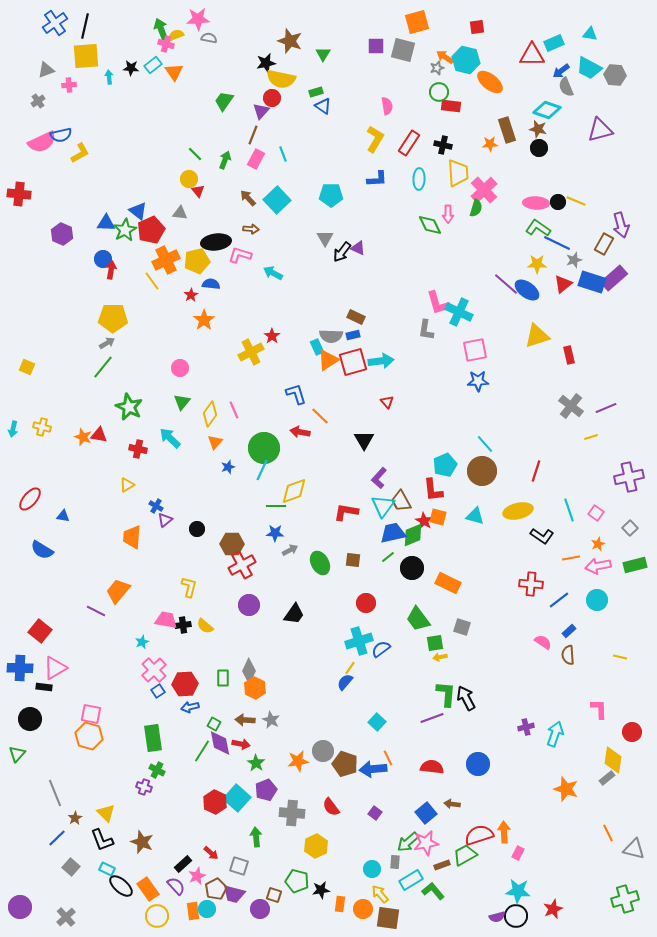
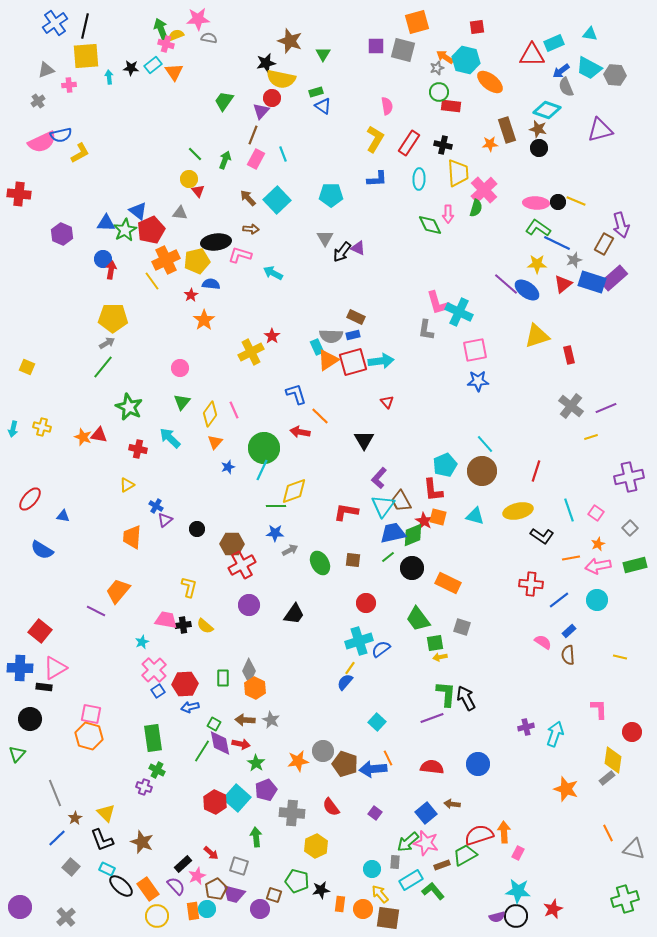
pink star at (426, 843): rotated 25 degrees clockwise
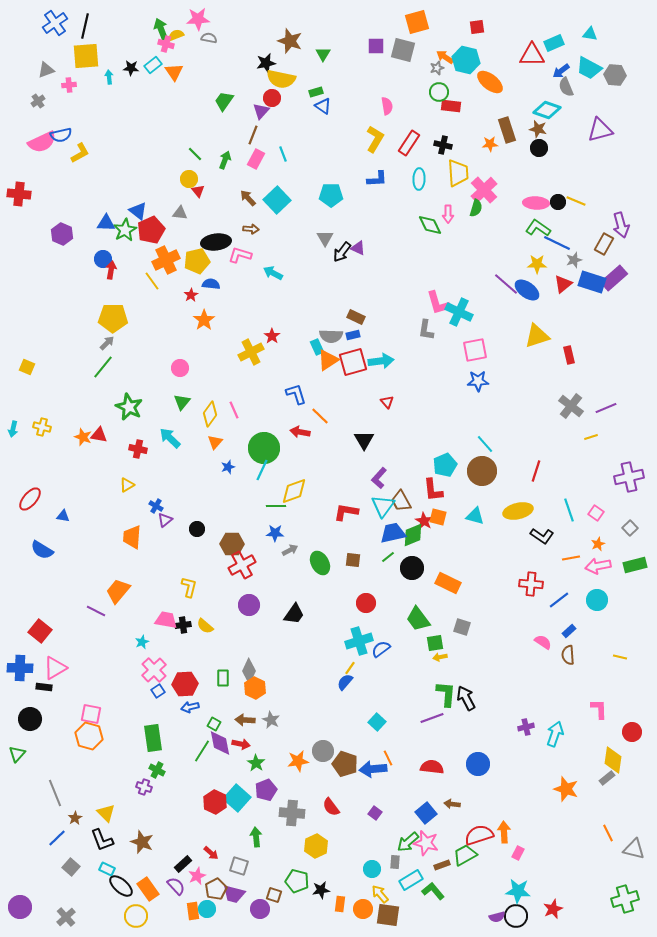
gray arrow at (107, 343): rotated 14 degrees counterclockwise
yellow circle at (157, 916): moved 21 px left
brown square at (388, 918): moved 3 px up
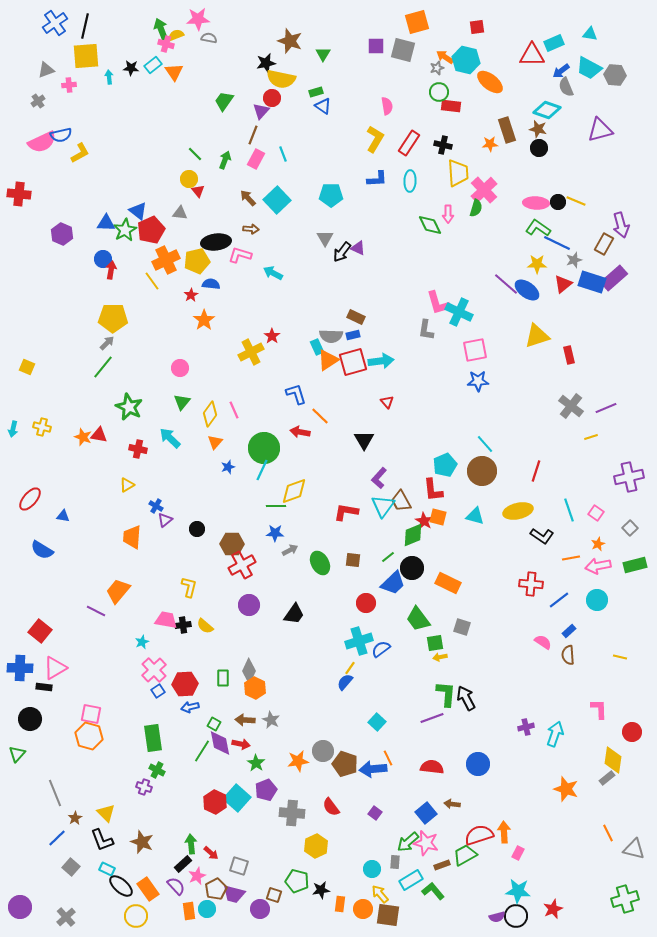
cyan ellipse at (419, 179): moved 9 px left, 2 px down
blue trapezoid at (393, 533): moved 50 px down; rotated 148 degrees clockwise
green arrow at (256, 837): moved 65 px left, 7 px down
orange rectangle at (193, 911): moved 4 px left
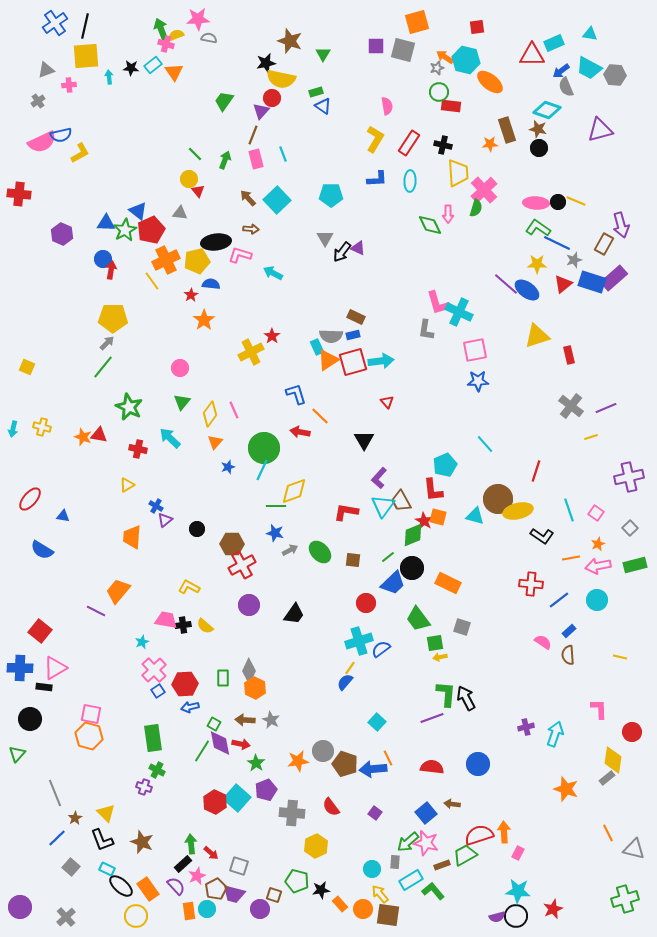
pink rectangle at (256, 159): rotated 42 degrees counterclockwise
brown circle at (482, 471): moved 16 px right, 28 px down
blue star at (275, 533): rotated 12 degrees clockwise
green ellipse at (320, 563): moved 11 px up; rotated 15 degrees counterclockwise
yellow L-shape at (189, 587): rotated 75 degrees counterclockwise
orange rectangle at (340, 904): rotated 49 degrees counterclockwise
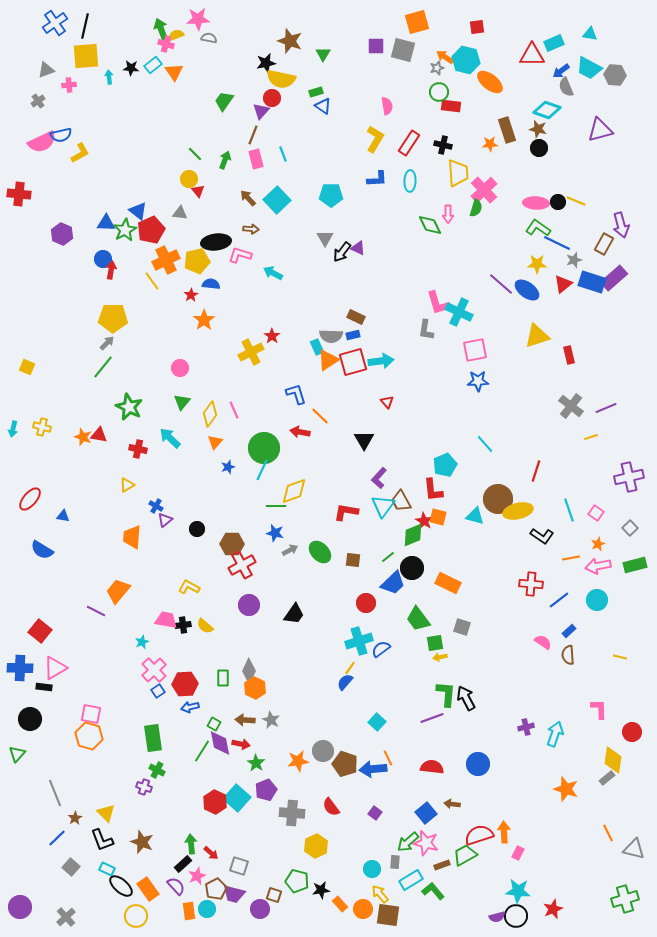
purple line at (506, 284): moved 5 px left
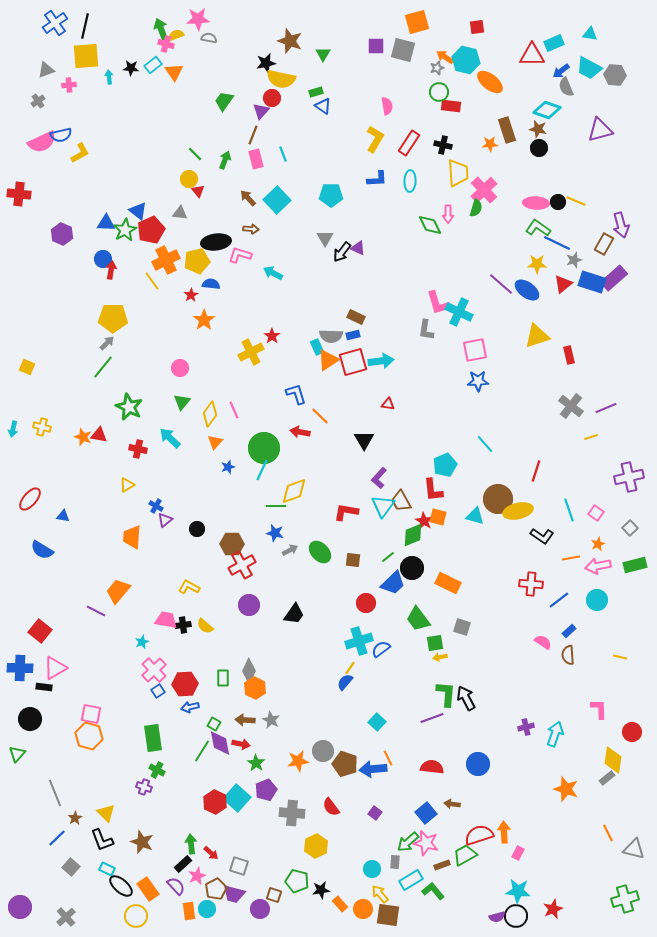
red triangle at (387, 402): moved 1 px right, 2 px down; rotated 40 degrees counterclockwise
